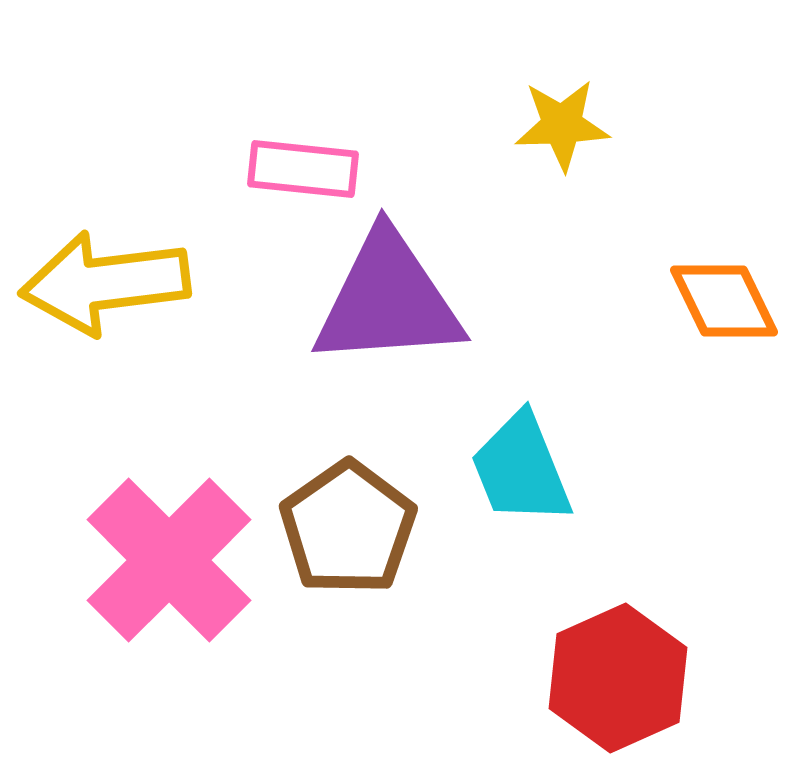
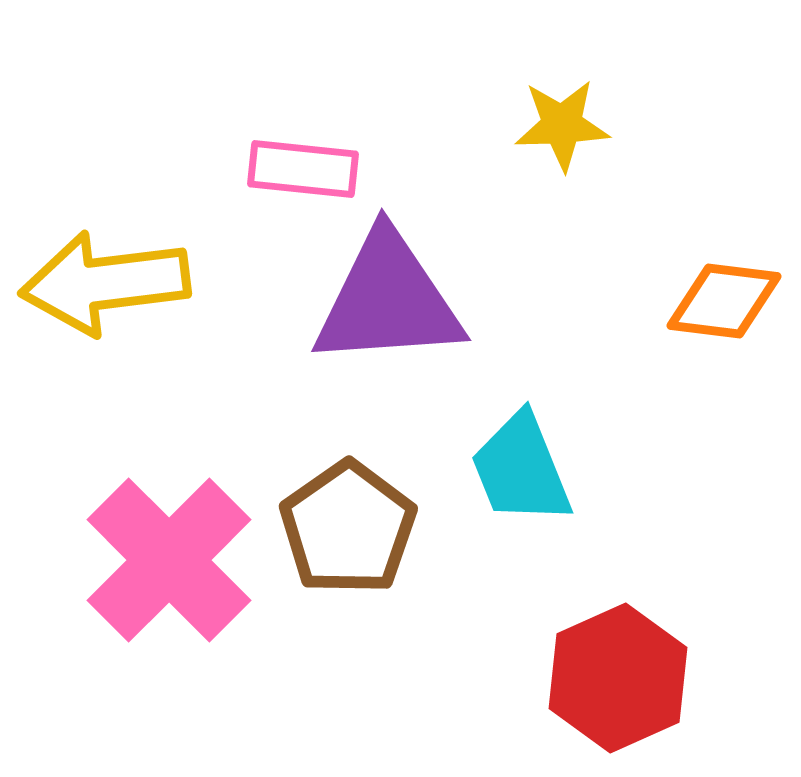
orange diamond: rotated 57 degrees counterclockwise
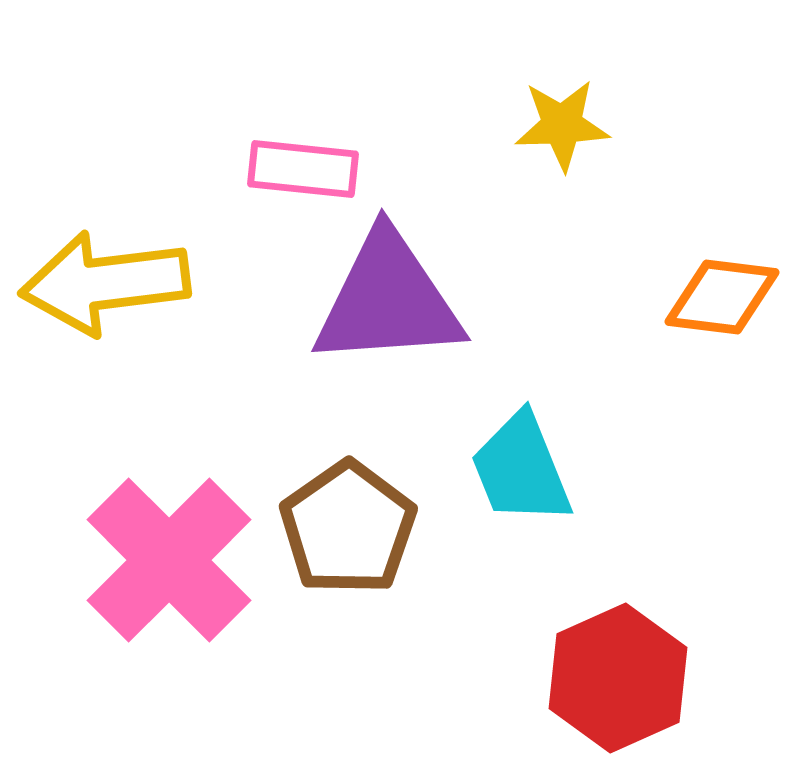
orange diamond: moved 2 px left, 4 px up
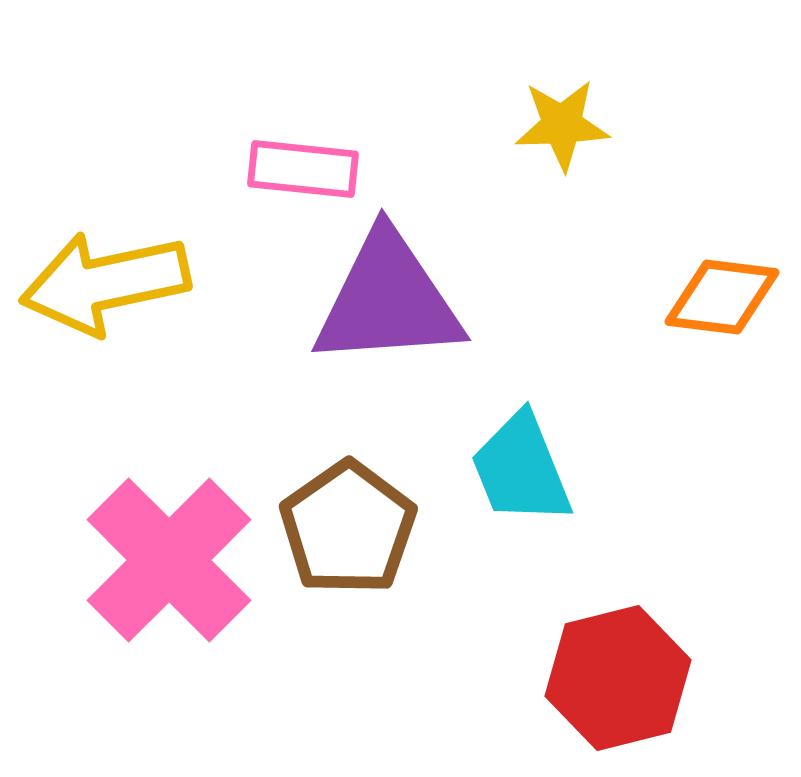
yellow arrow: rotated 5 degrees counterclockwise
red hexagon: rotated 10 degrees clockwise
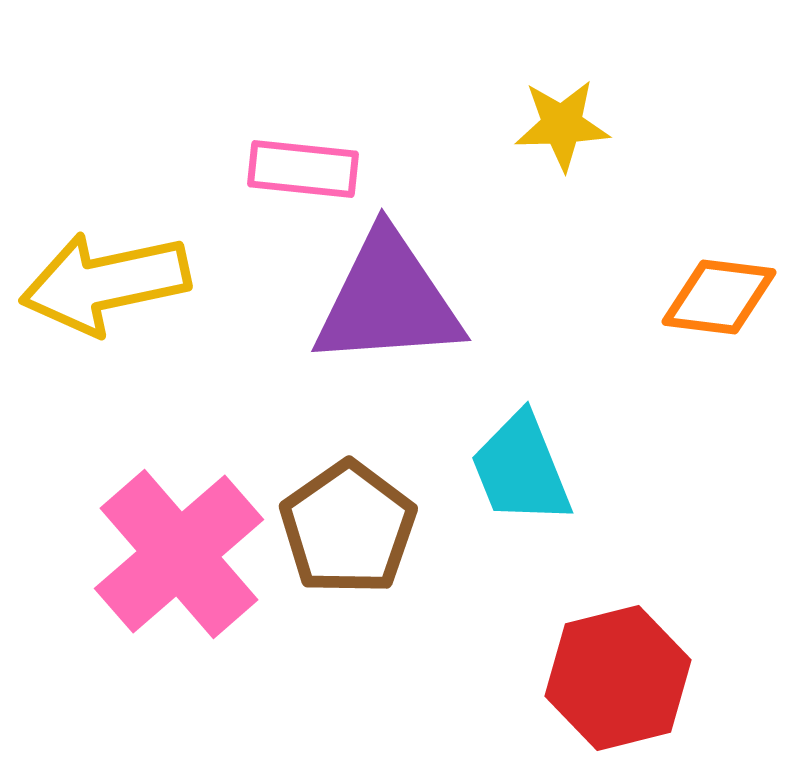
orange diamond: moved 3 px left
pink cross: moved 10 px right, 6 px up; rotated 4 degrees clockwise
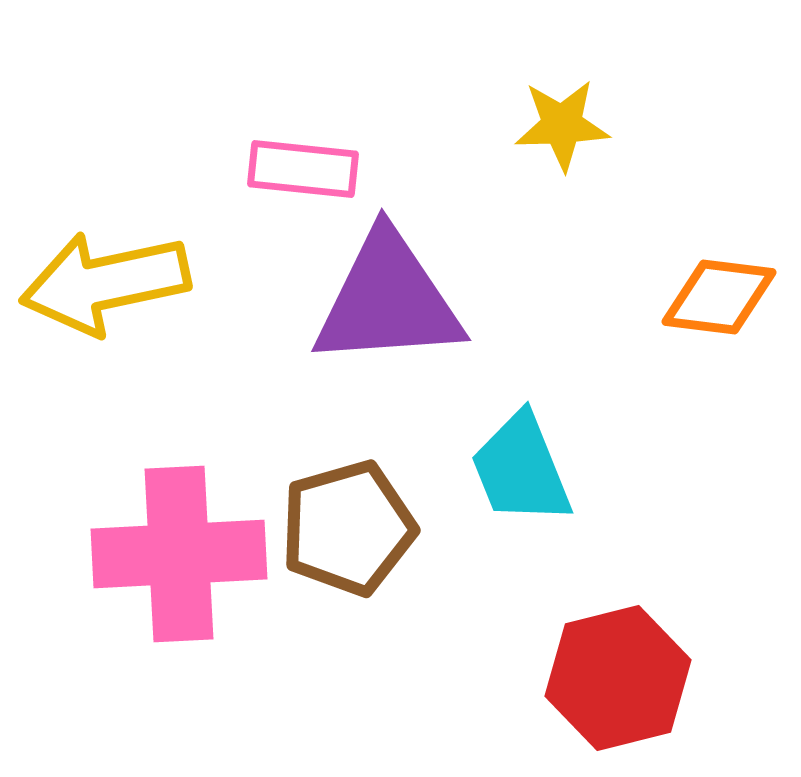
brown pentagon: rotated 19 degrees clockwise
pink cross: rotated 38 degrees clockwise
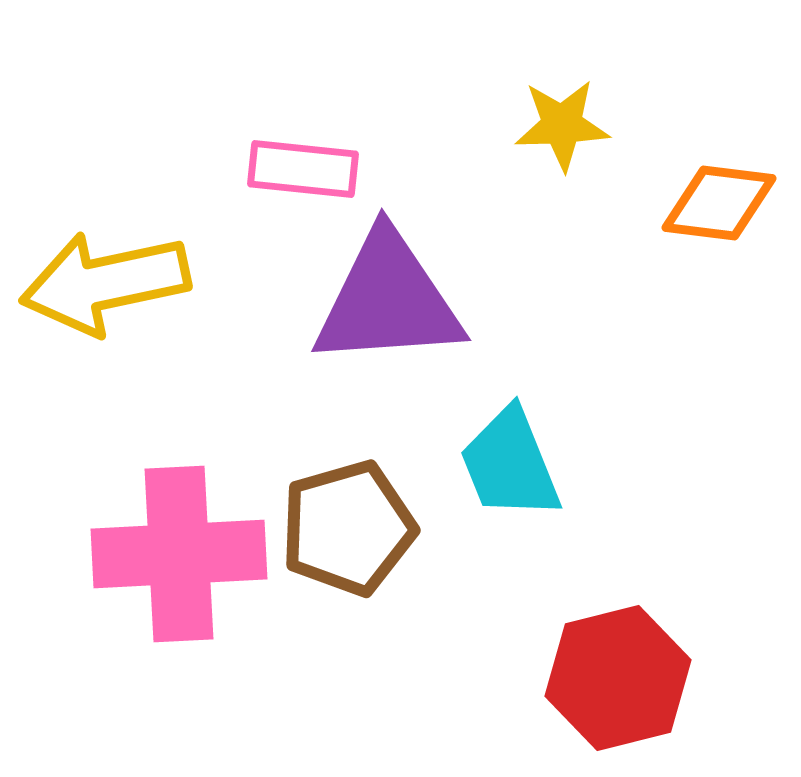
orange diamond: moved 94 px up
cyan trapezoid: moved 11 px left, 5 px up
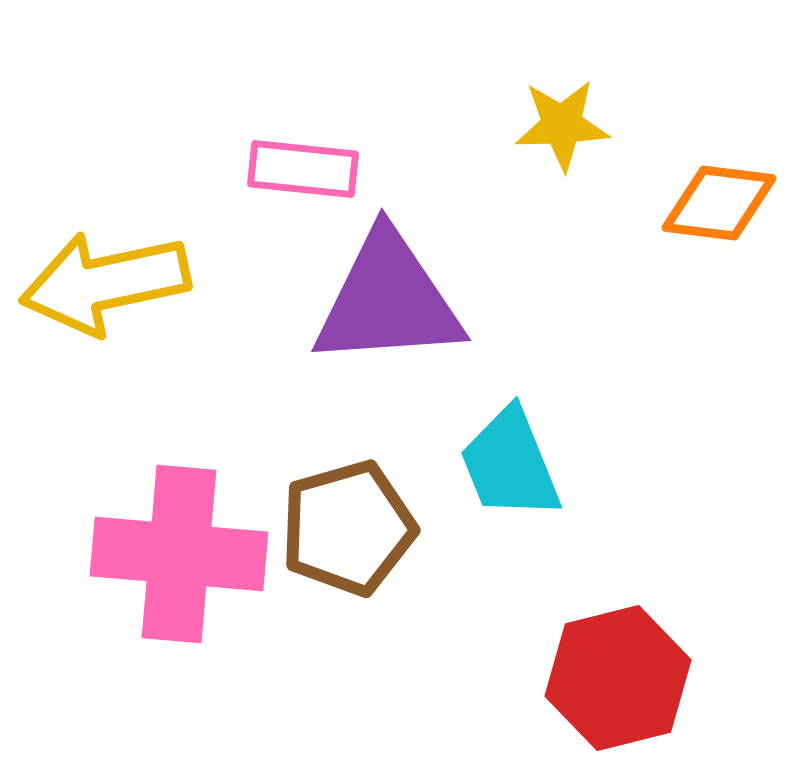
pink cross: rotated 8 degrees clockwise
